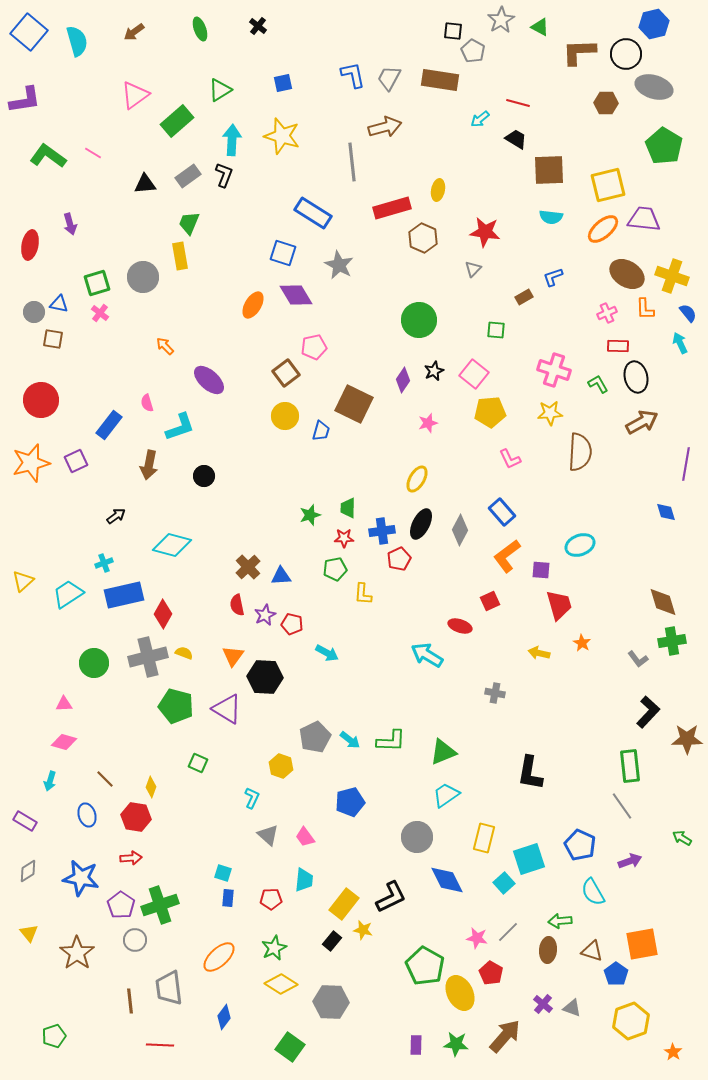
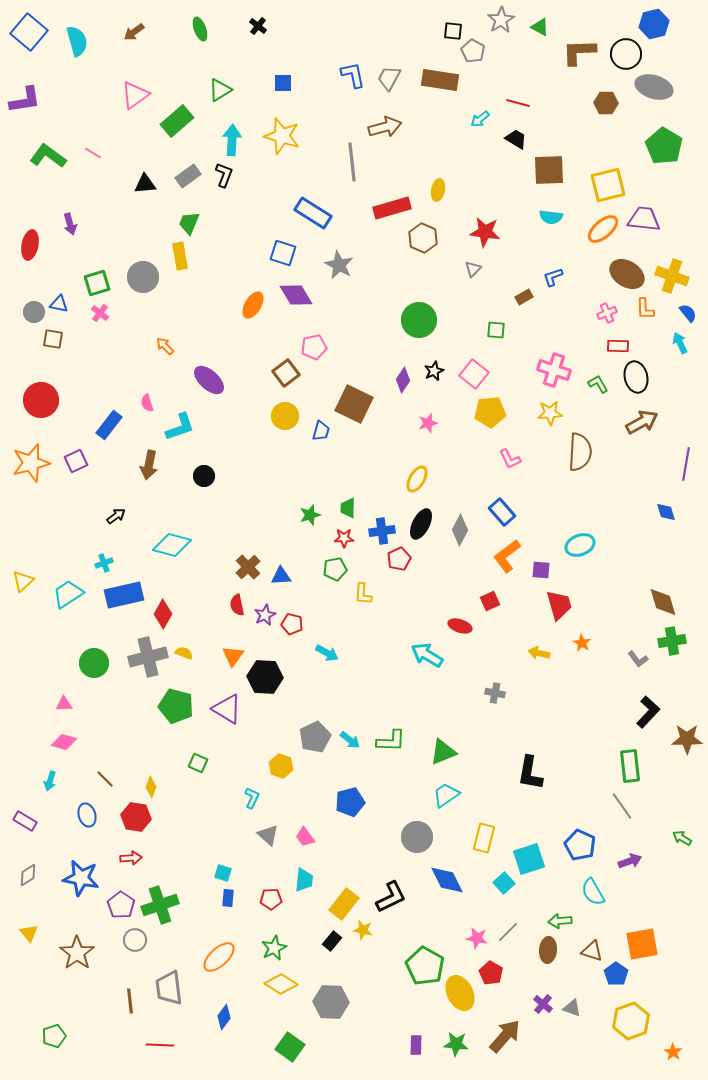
blue square at (283, 83): rotated 12 degrees clockwise
gray diamond at (28, 871): moved 4 px down
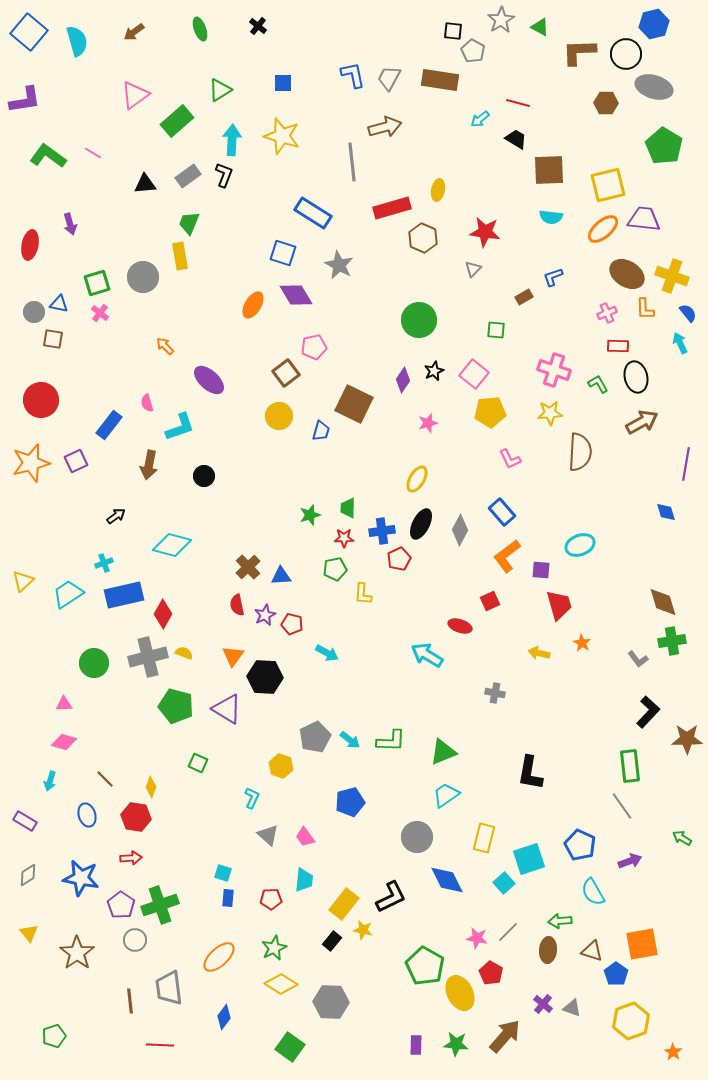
yellow circle at (285, 416): moved 6 px left
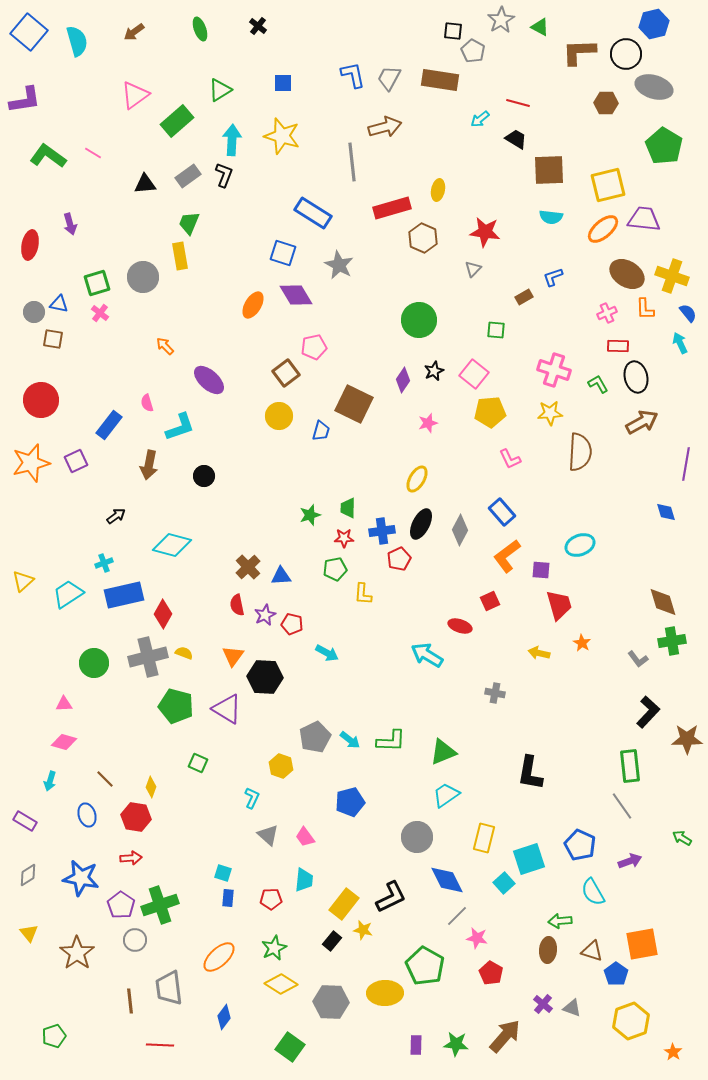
gray line at (508, 932): moved 51 px left, 16 px up
yellow ellipse at (460, 993): moved 75 px left; rotated 64 degrees counterclockwise
